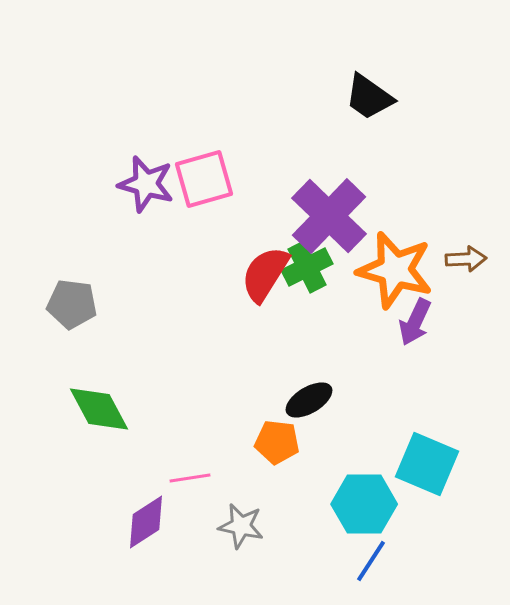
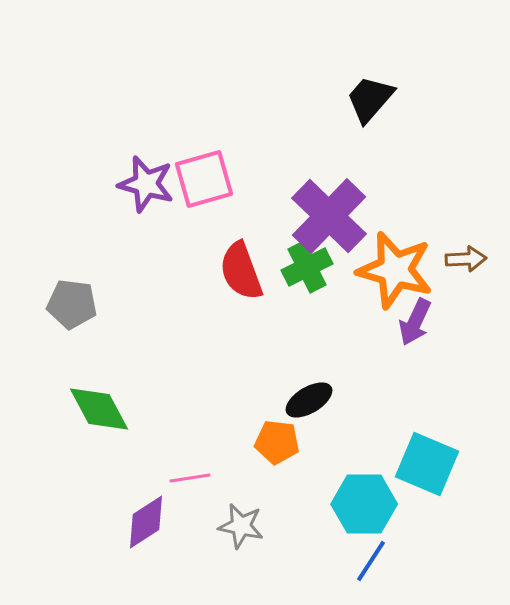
black trapezoid: moved 1 px right, 2 px down; rotated 96 degrees clockwise
red semicircle: moved 24 px left, 3 px up; rotated 52 degrees counterclockwise
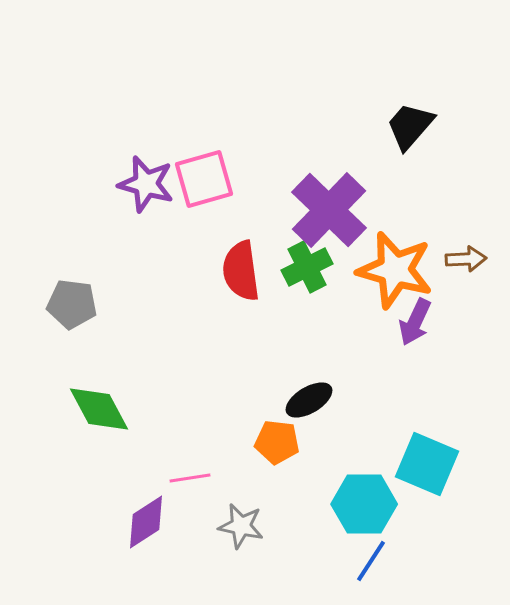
black trapezoid: moved 40 px right, 27 px down
purple cross: moved 6 px up
red semicircle: rotated 12 degrees clockwise
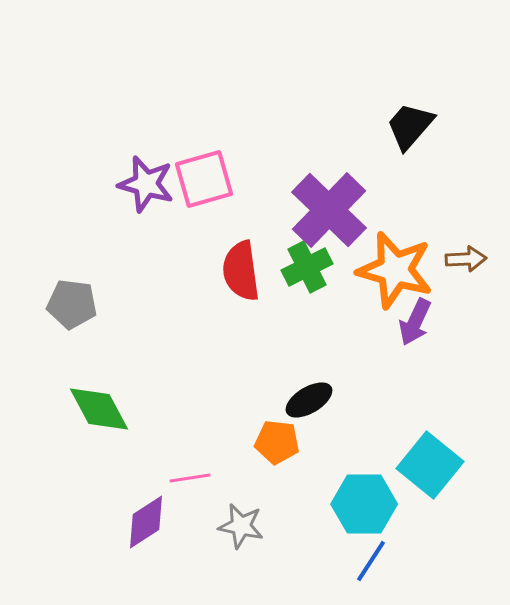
cyan square: moved 3 px right, 1 px down; rotated 16 degrees clockwise
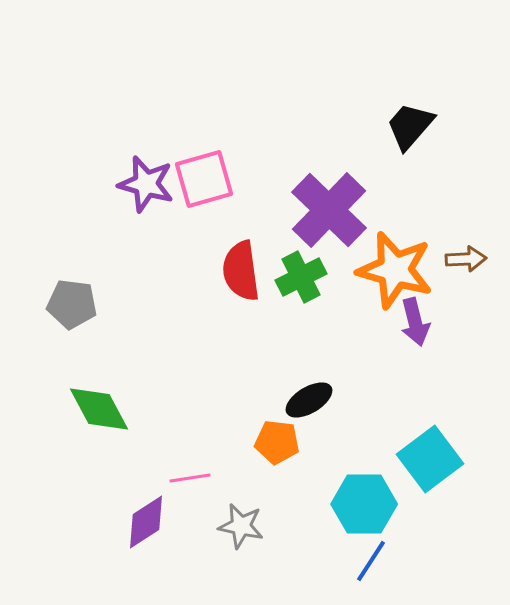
green cross: moved 6 px left, 10 px down
purple arrow: rotated 39 degrees counterclockwise
cyan square: moved 6 px up; rotated 14 degrees clockwise
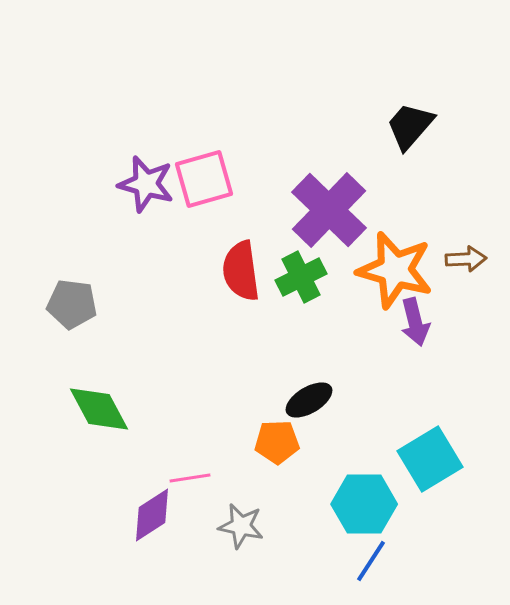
orange pentagon: rotated 9 degrees counterclockwise
cyan square: rotated 6 degrees clockwise
purple diamond: moved 6 px right, 7 px up
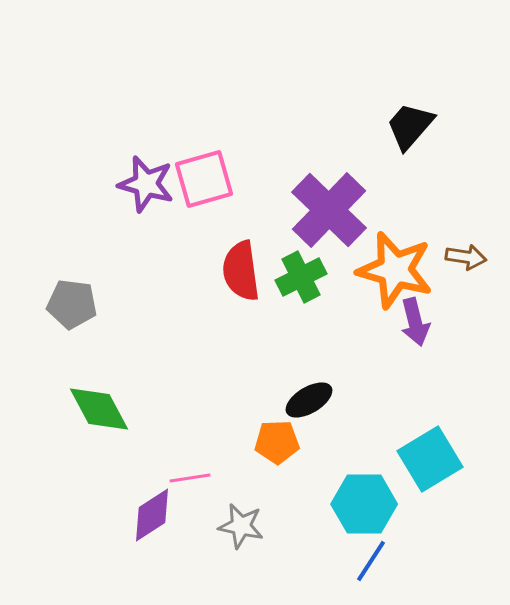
brown arrow: moved 2 px up; rotated 12 degrees clockwise
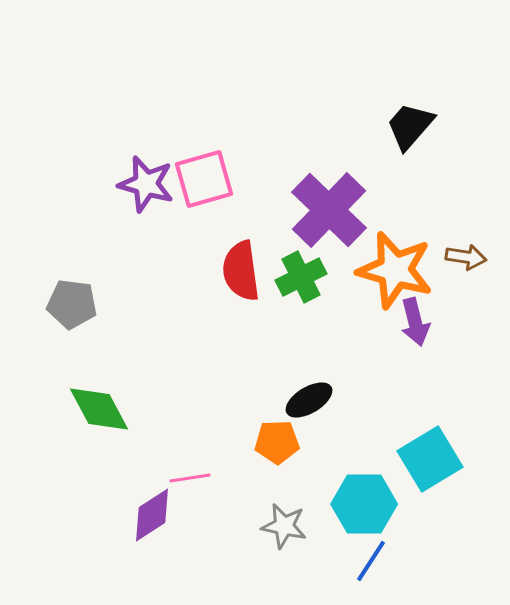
gray star: moved 43 px right
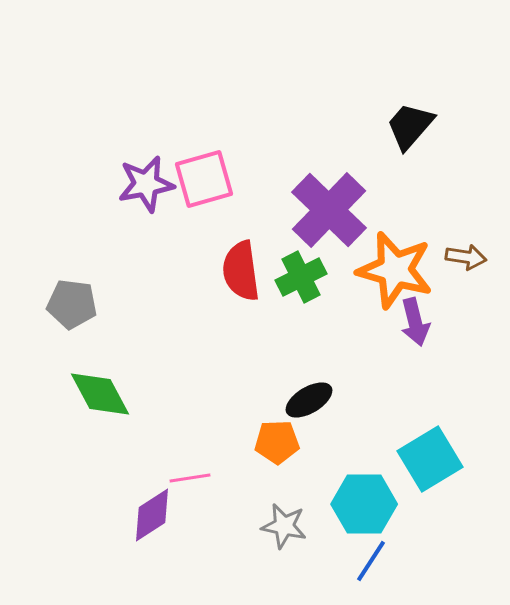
purple star: rotated 26 degrees counterclockwise
green diamond: moved 1 px right, 15 px up
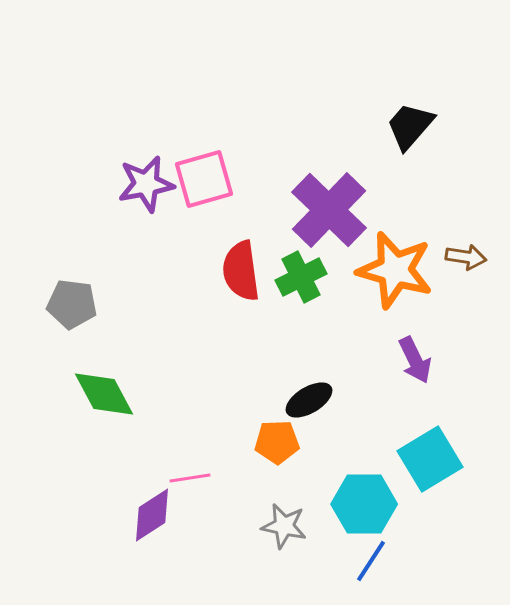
purple arrow: moved 38 px down; rotated 12 degrees counterclockwise
green diamond: moved 4 px right
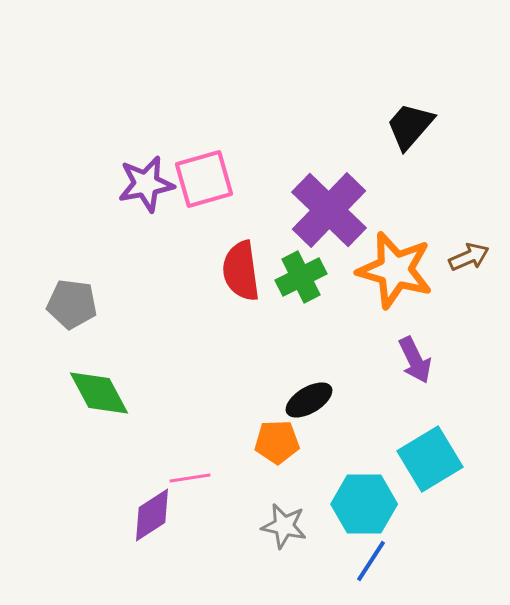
brown arrow: moved 3 px right; rotated 33 degrees counterclockwise
green diamond: moved 5 px left, 1 px up
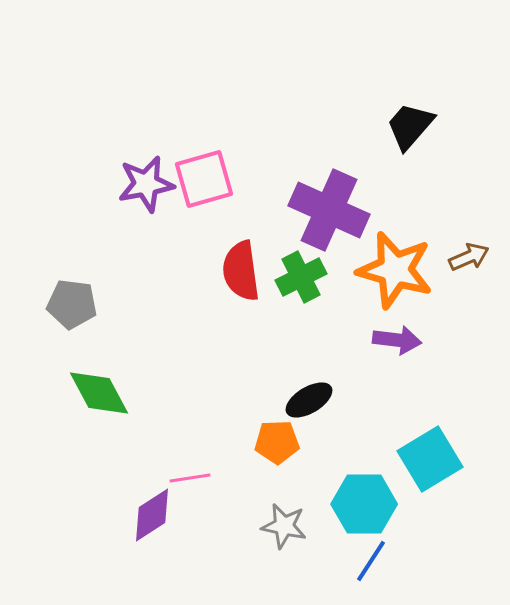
purple cross: rotated 20 degrees counterclockwise
purple arrow: moved 18 px left, 20 px up; rotated 57 degrees counterclockwise
